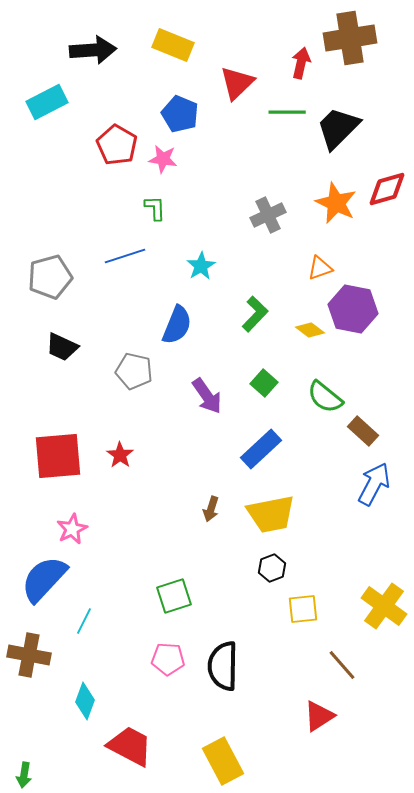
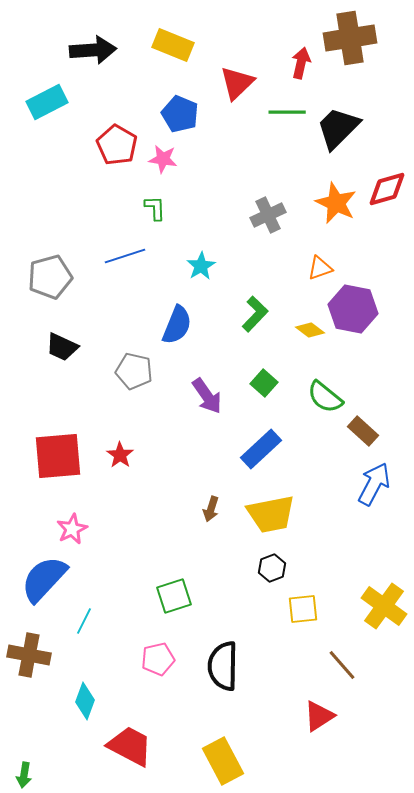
pink pentagon at (168, 659): moved 10 px left; rotated 16 degrees counterclockwise
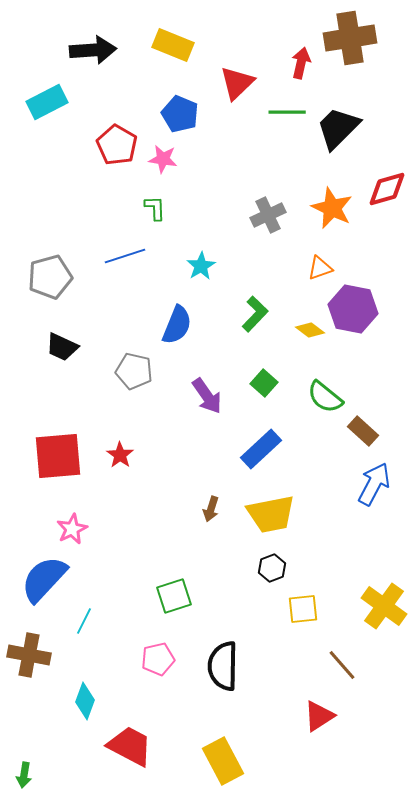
orange star at (336, 203): moved 4 px left, 5 px down
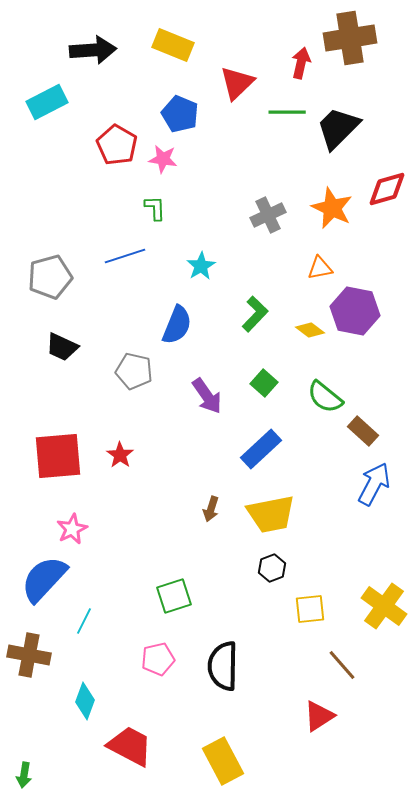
orange triangle at (320, 268): rotated 8 degrees clockwise
purple hexagon at (353, 309): moved 2 px right, 2 px down
yellow square at (303, 609): moved 7 px right
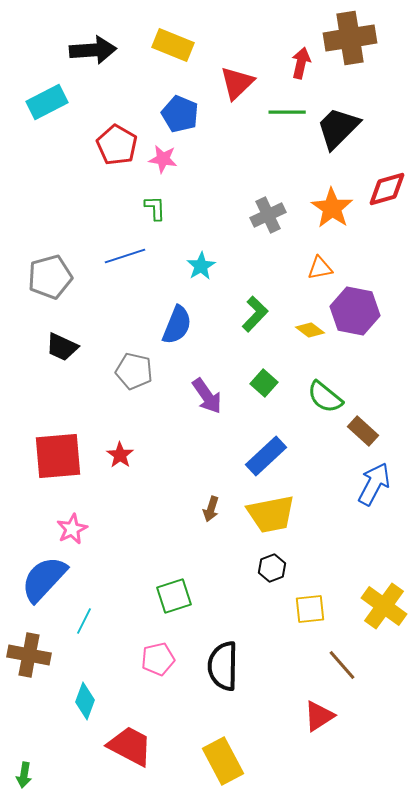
orange star at (332, 208): rotated 9 degrees clockwise
blue rectangle at (261, 449): moved 5 px right, 7 px down
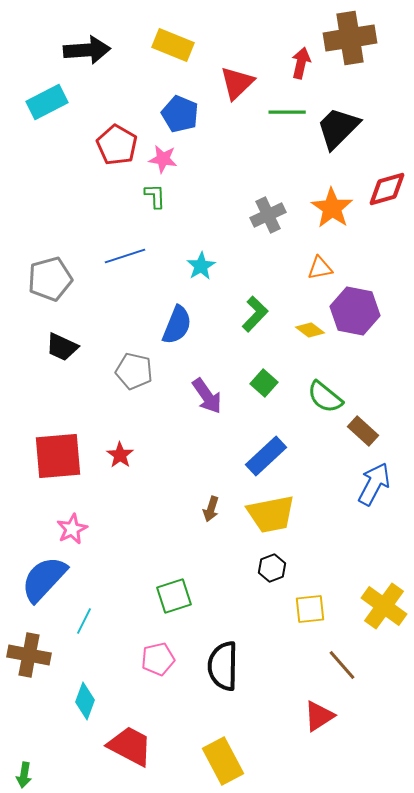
black arrow at (93, 50): moved 6 px left
green L-shape at (155, 208): moved 12 px up
gray pentagon at (50, 277): moved 2 px down
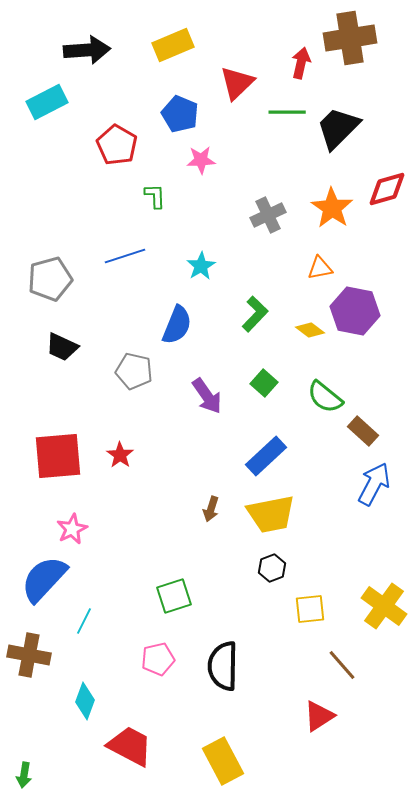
yellow rectangle at (173, 45): rotated 45 degrees counterclockwise
pink star at (163, 159): moved 38 px right, 1 px down; rotated 12 degrees counterclockwise
